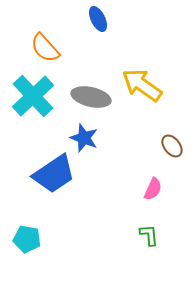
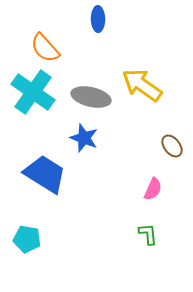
blue ellipse: rotated 25 degrees clockwise
cyan cross: moved 4 px up; rotated 12 degrees counterclockwise
blue trapezoid: moved 9 px left; rotated 114 degrees counterclockwise
green L-shape: moved 1 px left, 1 px up
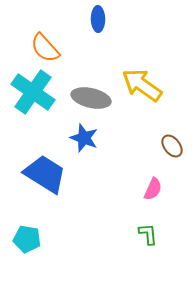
gray ellipse: moved 1 px down
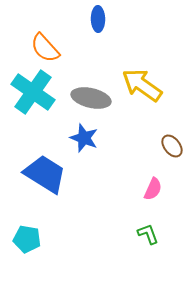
green L-shape: rotated 15 degrees counterclockwise
